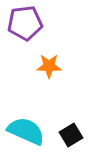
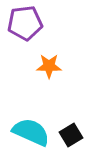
cyan semicircle: moved 5 px right, 1 px down
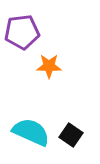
purple pentagon: moved 3 px left, 9 px down
black square: rotated 25 degrees counterclockwise
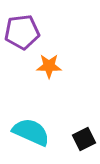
black square: moved 13 px right, 4 px down; rotated 30 degrees clockwise
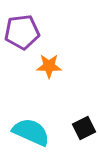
black square: moved 11 px up
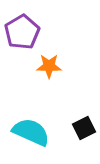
purple pentagon: rotated 24 degrees counterclockwise
